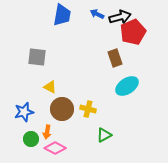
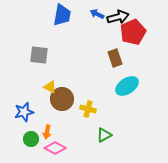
black arrow: moved 2 px left
gray square: moved 2 px right, 2 px up
brown circle: moved 10 px up
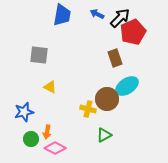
black arrow: moved 2 px right, 1 px down; rotated 30 degrees counterclockwise
brown circle: moved 45 px right
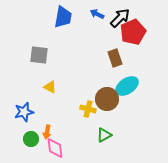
blue trapezoid: moved 1 px right, 2 px down
pink diamond: rotated 55 degrees clockwise
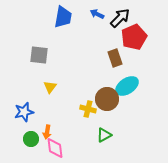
red pentagon: moved 1 px right, 5 px down
yellow triangle: rotated 40 degrees clockwise
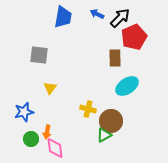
brown rectangle: rotated 18 degrees clockwise
yellow triangle: moved 1 px down
brown circle: moved 4 px right, 22 px down
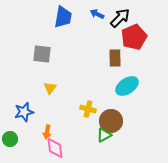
gray square: moved 3 px right, 1 px up
green circle: moved 21 px left
